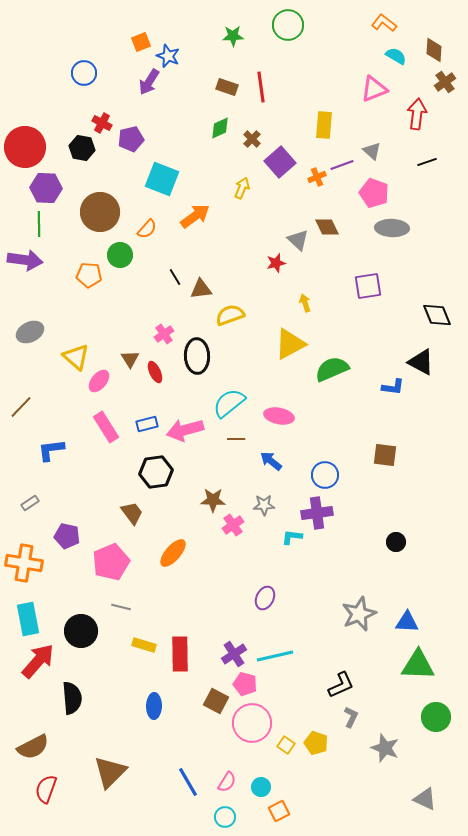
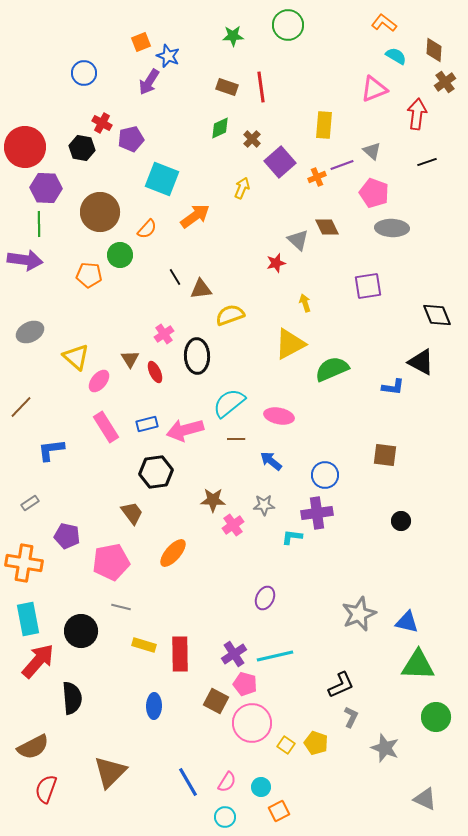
black circle at (396, 542): moved 5 px right, 21 px up
pink pentagon at (111, 562): rotated 12 degrees clockwise
blue triangle at (407, 622): rotated 10 degrees clockwise
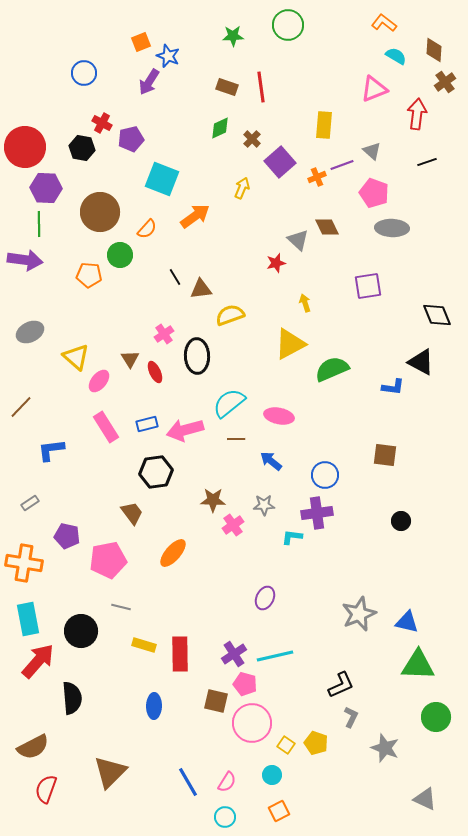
pink pentagon at (111, 562): moved 3 px left, 2 px up
brown square at (216, 701): rotated 15 degrees counterclockwise
cyan circle at (261, 787): moved 11 px right, 12 px up
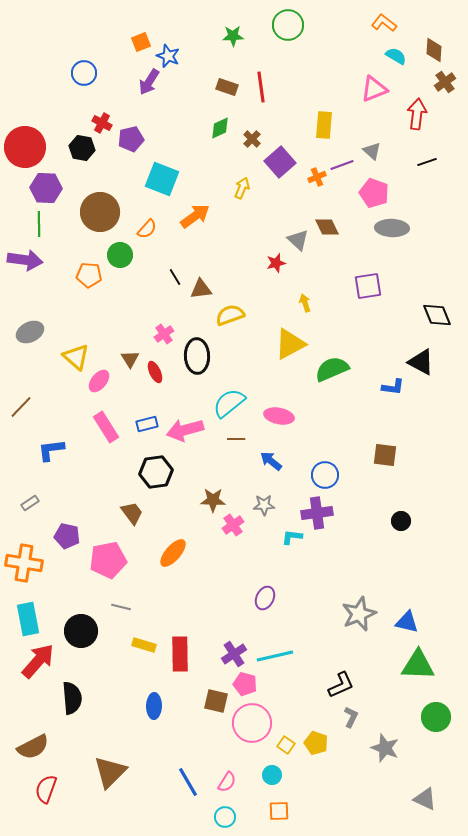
orange square at (279, 811): rotated 25 degrees clockwise
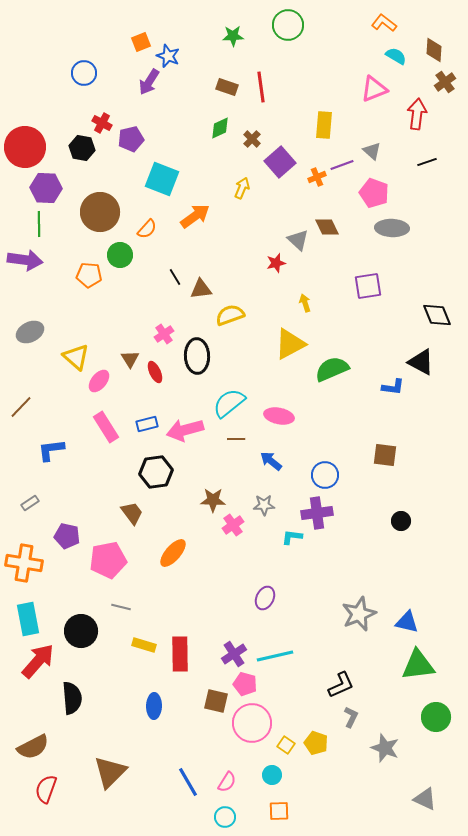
green triangle at (418, 665): rotated 9 degrees counterclockwise
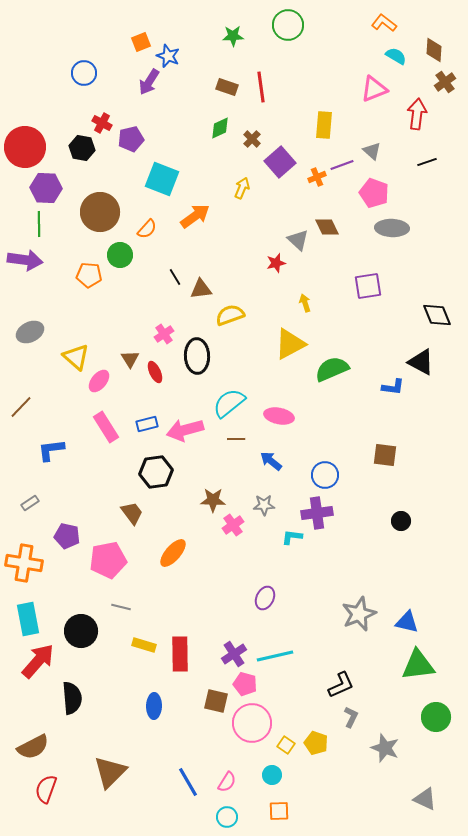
cyan circle at (225, 817): moved 2 px right
